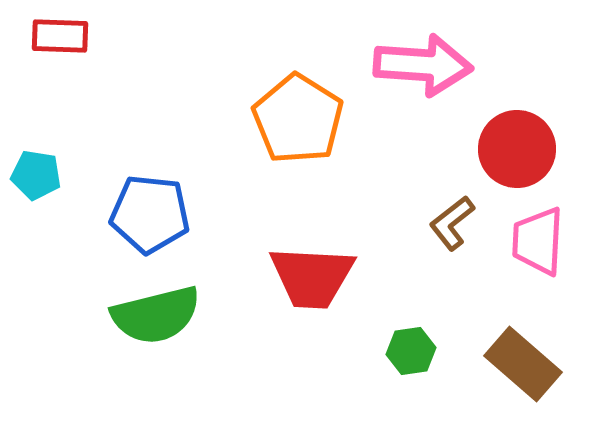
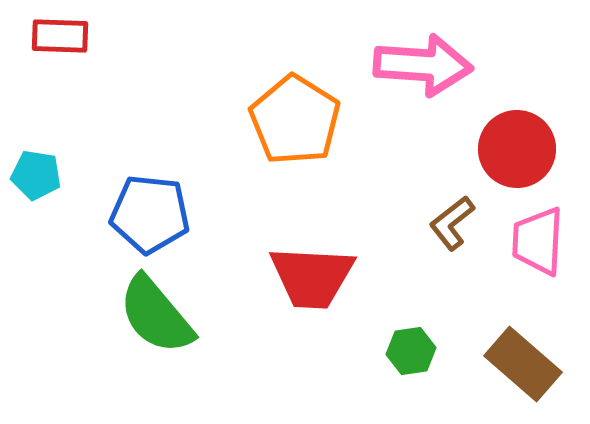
orange pentagon: moved 3 px left, 1 px down
green semicircle: rotated 64 degrees clockwise
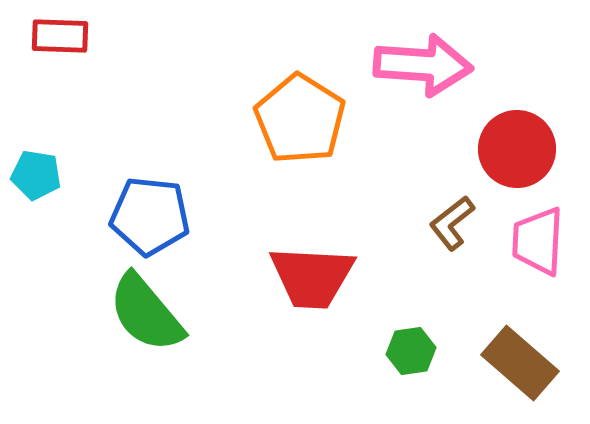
orange pentagon: moved 5 px right, 1 px up
blue pentagon: moved 2 px down
green semicircle: moved 10 px left, 2 px up
brown rectangle: moved 3 px left, 1 px up
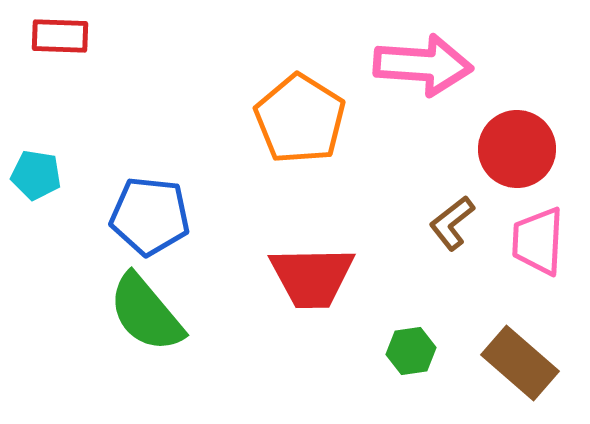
red trapezoid: rotated 4 degrees counterclockwise
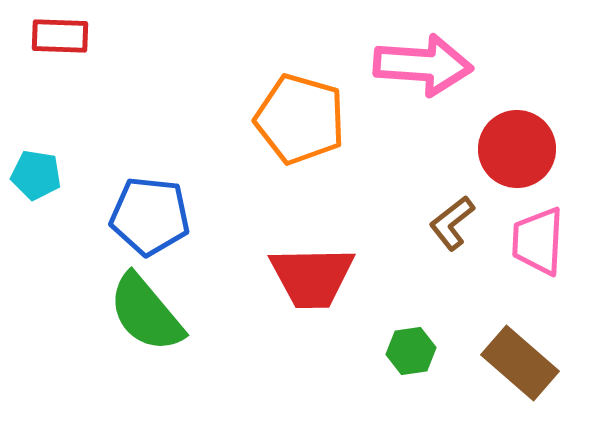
orange pentagon: rotated 16 degrees counterclockwise
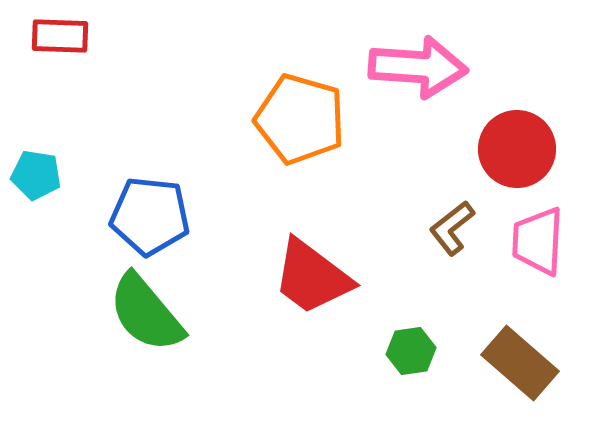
pink arrow: moved 5 px left, 2 px down
brown L-shape: moved 5 px down
red trapezoid: rotated 38 degrees clockwise
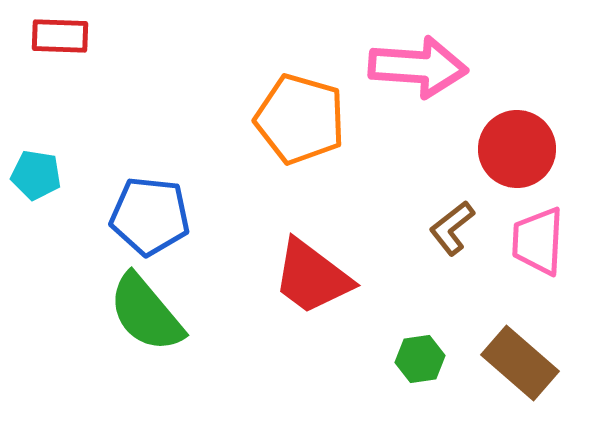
green hexagon: moved 9 px right, 8 px down
